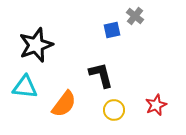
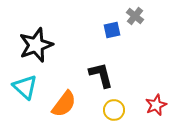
cyan triangle: rotated 36 degrees clockwise
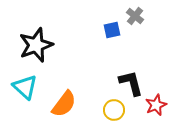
black L-shape: moved 30 px right, 8 px down
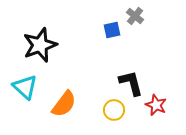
black star: moved 4 px right
red star: rotated 25 degrees counterclockwise
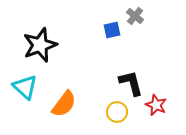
yellow circle: moved 3 px right, 2 px down
